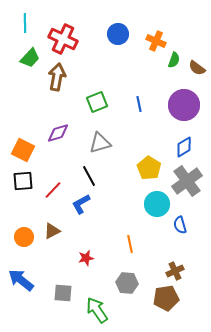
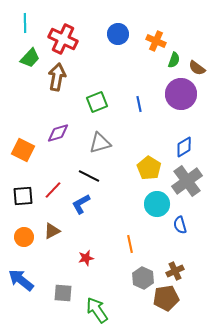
purple circle: moved 3 px left, 11 px up
black line: rotated 35 degrees counterclockwise
black square: moved 15 px down
gray hexagon: moved 16 px right, 5 px up; rotated 20 degrees clockwise
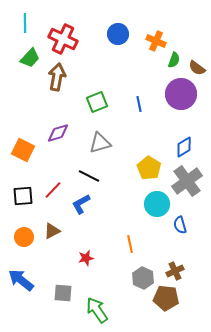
brown pentagon: rotated 15 degrees clockwise
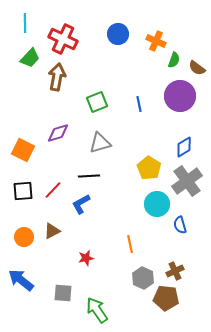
purple circle: moved 1 px left, 2 px down
black line: rotated 30 degrees counterclockwise
black square: moved 5 px up
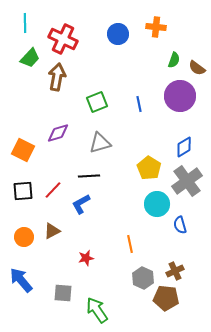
orange cross: moved 14 px up; rotated 18 degrees counterclockwise
blue arrow: rotated 12 degrees clockwise
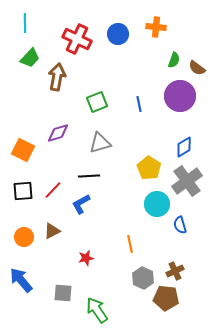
red cross: moved 14 px right
